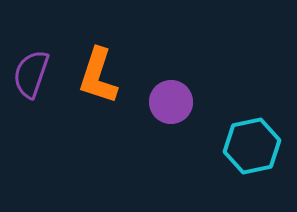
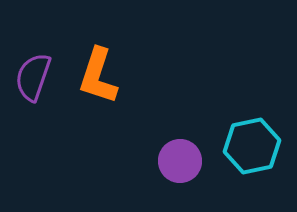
purple semicircle: moved 2 px right, 3 px down
purple circle: moved 9 px right, 59 px down
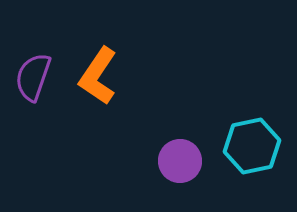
orange L-shape: rotated 16 degrees clockwise
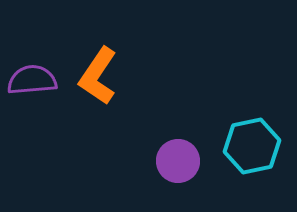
purple semicircle: moved 1 px left, 3 px down; rotated 66 degrees clockwise
purple circle: moved 2 px left
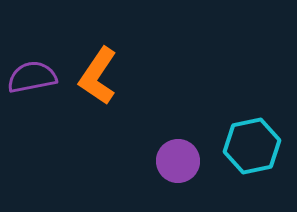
purple semicircle: moved 3 px up; rotated 6 degrees counterclockwise
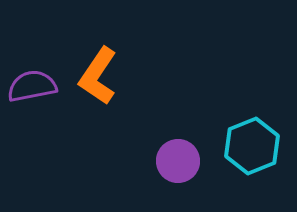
purple semicircle: moved 9 px down
cyan hexagon: rotated 10 degrees counterclockwise
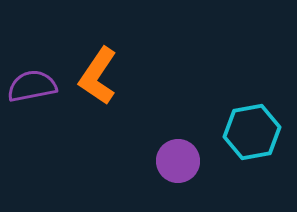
cyan hexagon: moved 14 px up; rotated 12 degrees clockwise
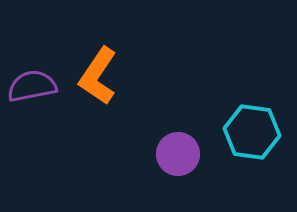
cyan hexagon: rotated 18 degrees clockwise
purple circle: moved 7 px up
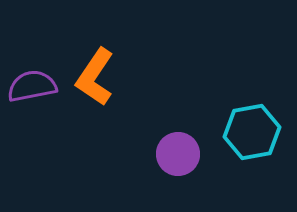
orange L-shape: moved 3 px left, 1 px down
cyan hexagon: rotated 18 degrees counterclockwise
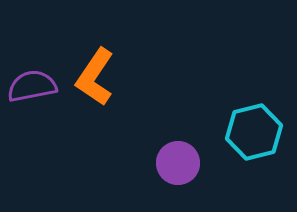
cyan hexagon: moved 2 px right; rotated 4 degrees counterclockwise
purple circle: moved 9 px down
